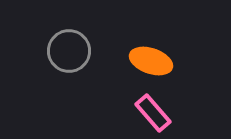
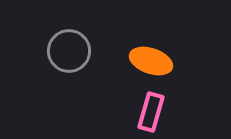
pink rectangle: moved 2 px left, 1 px up; rotated 57 degrees clockwise
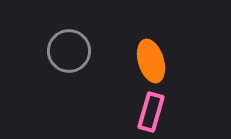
orange ellipse: rotated 54 degrees clockwise
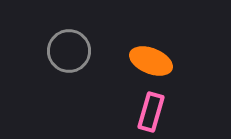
orange ellipse: rotated 51 degrees counterclockwise
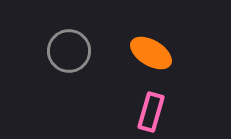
orange ellipse: moved 8 px up; rotated 9 degrees clockwise
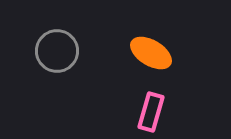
gray circle: moved 12 px left
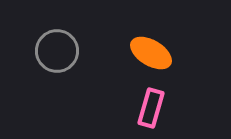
pink rectangle: moved 4 px up
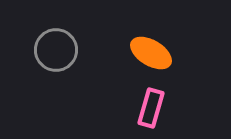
gray circle: moved 1 px left, 1 px up
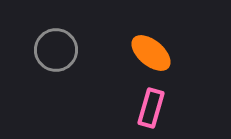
orange ellipse: rotated 9 degrees clockwise
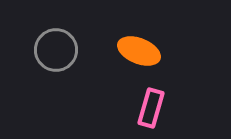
orange ellipse: moved 12 px left, 2 px up; rotated 18 degrees counterclockwise
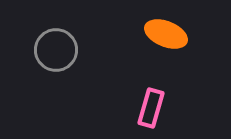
orange ellipse: moved 27 px right, 17 px up
